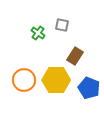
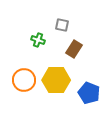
green cross: moved 7 px down; rotated 16 degrees counterclockwise
brown rectangle: moved 1 px left, 7 px up
blue pentagon: moved 5 px down
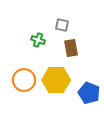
brown rectangle: moved 3 px left, 1 px up; rotated 42 degrees counterclockwise
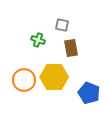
yellow hexagon: moved 2 px left, 3 px up
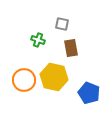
gray square: moved 1 px up
yellow hexagon: rotated 12 degrees clockwise
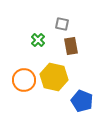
green cross: rotated 24 degrees clockwise
brown rectangle: moved 2 px up
blue pentagon: moved 7 px left, 8 px down
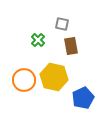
blue pentagon: moved 1 px right, 3 px up; rotated 25 degrees clockwise
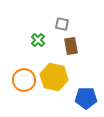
blue pentagon: moved 3 px right; rotated 25 degrees clockwise
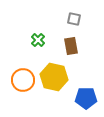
gray square: moved 12 px right, 5 px up
orange circle: moved 1 px left
